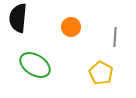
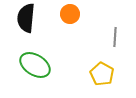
black semicircle: moved 8 px right
orange circle: moved 1 px left, 13 px up
yellow pentagon: moved 1 px right, 1 px down
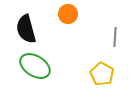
orange circle: moved 2 px left
black semicircle: moved 11 px down; rotated 20 degrees counterclockwise
green ellipse: moved 1 px down
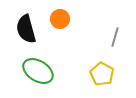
orange circle: moved 8 px left, 5 px down
gray line: rotated 12 degrees clockwise
green ellipse: moved 3 px right, 5 px down
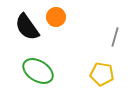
orange circle: moved 4 px left, 2 px up
black semicircle: moved 1 px right, 2 px up; rotated 20 degrees counterclockwise
yellow pentagon: rotated 20 degrees counterclockwise
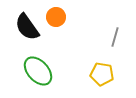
green ellipse: rotated 16 degrees clockwise
